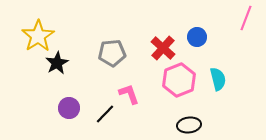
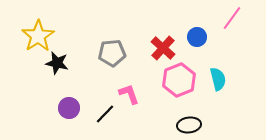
pink line: moved 14 px left; rotated 15 degrees clockwise
black star: rotated 30 degrees counterclockwise
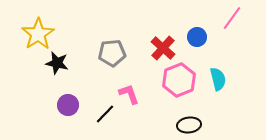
yellow star: moved 2 px up
purple circle: moved 1 px left, 3 px up
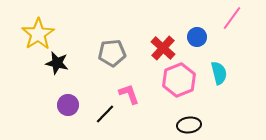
cyan semicircle: moved 1 px right, 6 px up
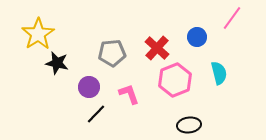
red cross: moved 6 px left
pink hexagon: moved 4 px left
purple circle: moved 21 px right, 18 px up
black line: moved 9 px left
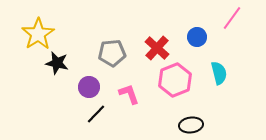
black ellipse: moved 2 px right
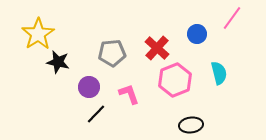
blue circle: moved 3 px up
black star: moved 1 px right, 1 px up
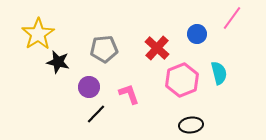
gray pentagon: moved 8 px left, 4 px up
pink hexagon: moved 7 px right
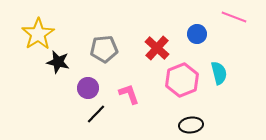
pink line: moved 2 px right, 1 px up; rotated 75 degrees clockwise
purple circle: moved 1 px left, 1 px down
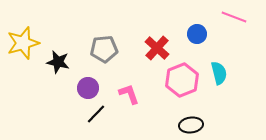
yellow star: moved 15 px left, 9 px down; rotated 16 degrees clockwise
